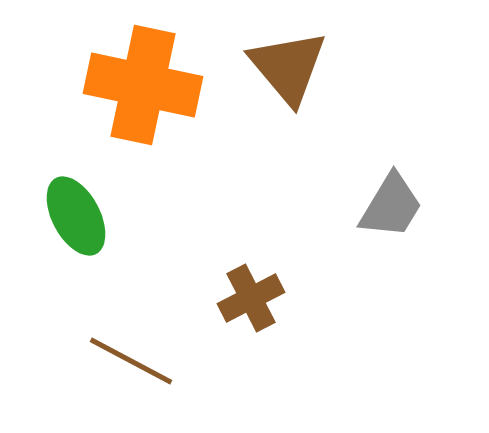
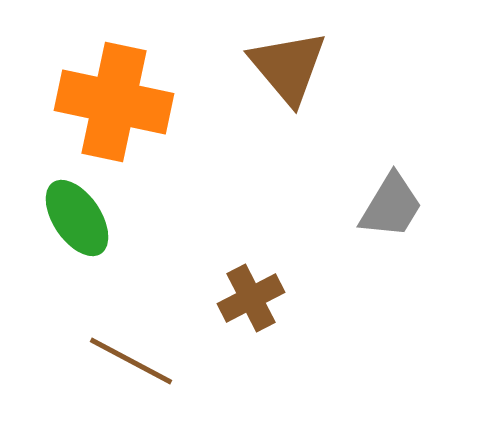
orange cross: moved 29 px left, 17 px down
green ellipse: moved 1 px right, 2 px down; rotated 6 degrees counterclockwise
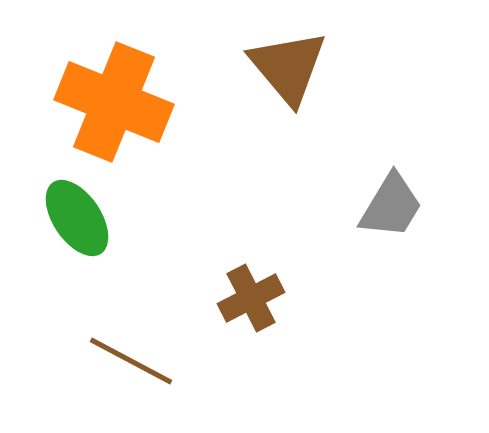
orange cross: rotated 10 degrees clockwise
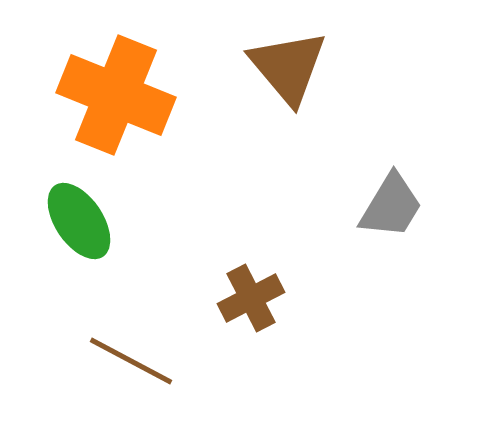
orange cross: moved 2 px right, 7 px up
green ellipse: moved 2 px right, 3 px down
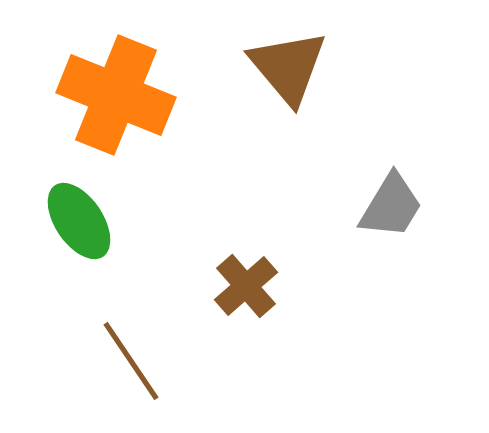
brown cross: moved 5 px left, 12 px up; rotated 14 degrees counterclockwise
brown line: rotated 28 degrees clockwise
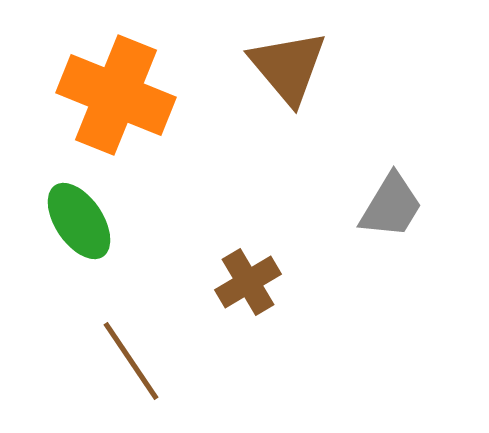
brown cross: moved 2 px right, 4 px up; rotated 10 degrees clockwise
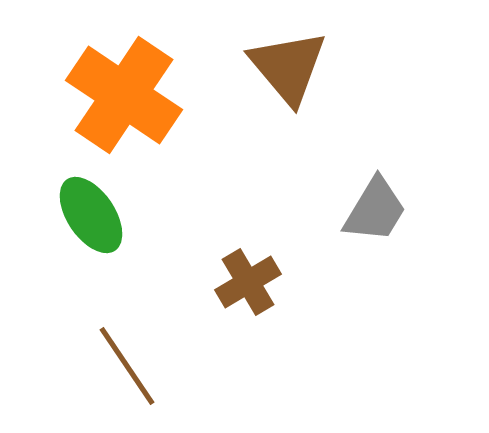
orange cross: moved 8 px right; rotated 12 degrees clockwise
gray trapezoid: moved 16 px left, 4 px down
green ellipse: moved 12 px right, 6 px up
brown line: moved 4 px left, 5 px down
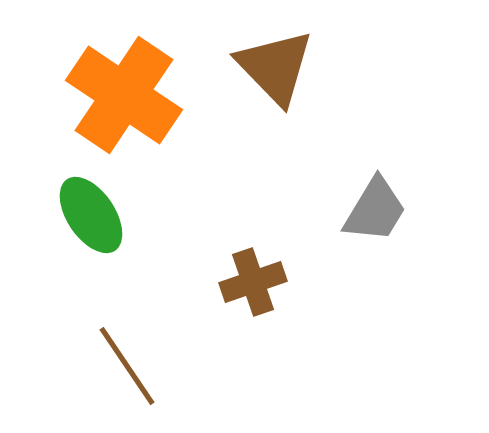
brown triangle: moved 13 px left; rotated 4 degrees counterclockwise
brown cross: moved 5 px right; rotated 12 degrees clockwise
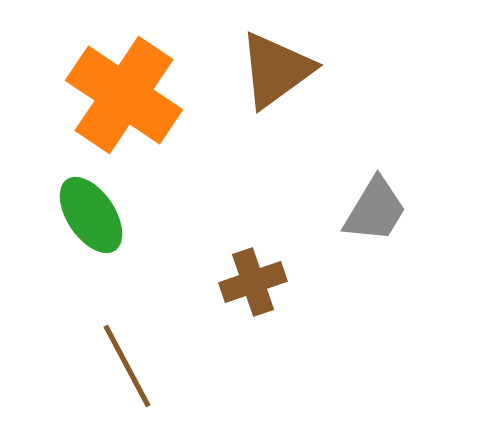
brown triangle: moved 1 px right, 3 px down; rotated 38 degrees clockwise
brown line: rotated 6 degrees clockwise
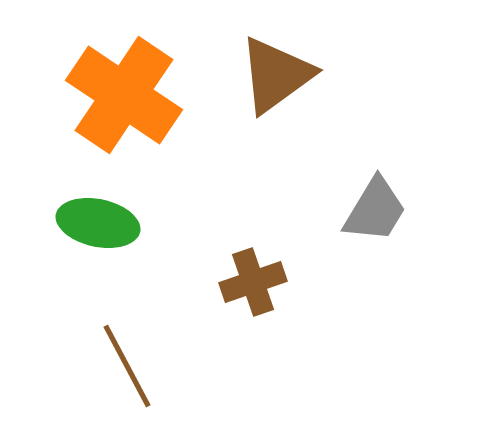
brown triangle: moved 5 px down
green ellipse: moved 7 px right, 8 px down; rotated 44 degrees counterclockwise
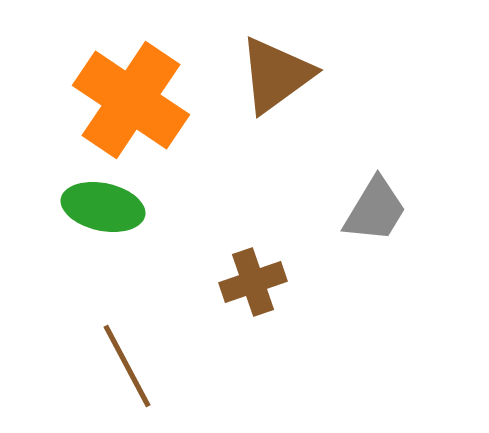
orange cross: moved 7 px right, 5 px down
green ellipse: moved 5 px right, 16 px up
